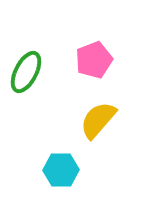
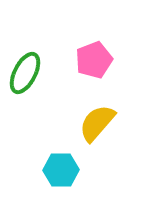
green ellipse: moved 1 px left, 1 px down
yellow semicircle: moved 1 px left, 3 px down
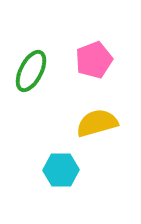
green ellipse: moved 6 px right, 2 px up
yellow semicircle: rotated 33 degrees clockwise
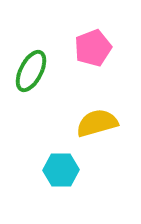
pink pentagon: moved 1 px left, 12 px up
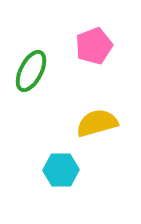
pink pentagon: moved 1 px right, 2 px up
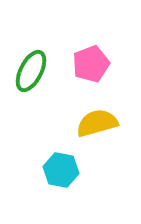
pink pentagon: moved 3 px left, 18 px down
cyan hexagon: rotated 12 degrees clockwise
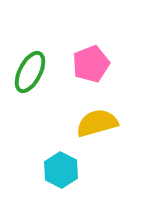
green ellipse: moved 1 px left, 1 px down
cyan hexagon: rotated 16 degrees clockwise
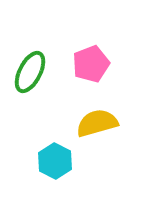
cyan hexagon: moved 6 px left, 9 px up
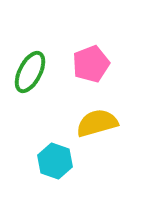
cyan hexagon: rotated 8 degrees counterclockwise
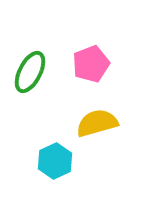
cyan hexagon: rotated 16 degrees clockwise
